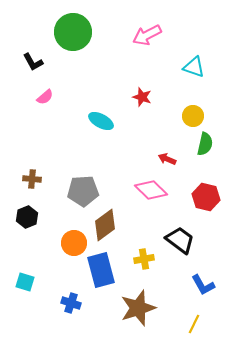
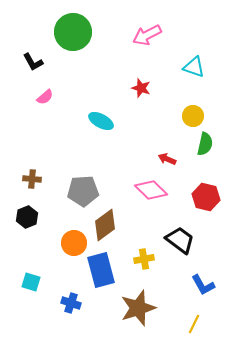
red star: moved 1 px left, 9 px up
cyan square: moved 6 px right
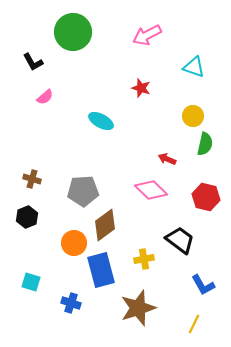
brown cross: rotated 12 degrees clockwise
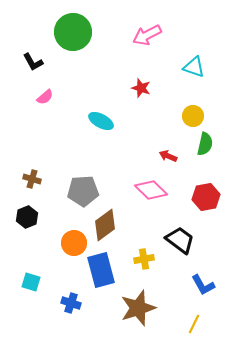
red arrow: moved 1 px right, 3 px up
red hexagon: rotated 24 degrees counterclockwise
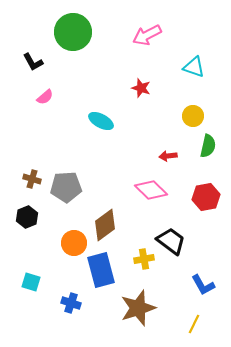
green semicircle: moved 3 px right, 2 px down
red arrow: rotated 30 degrees counterclockwise
gray pentagon: moved 17 px left, 4 px up
black trapezoid: moved 9 px left, 1 px down
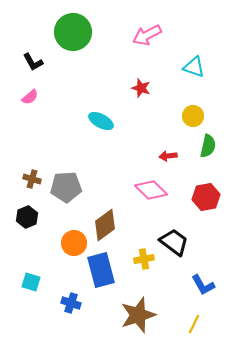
pink semicircle: moved 15 px left
black trapezoid: moved 3 px right, 1 px down
brown star: moved 7 px down
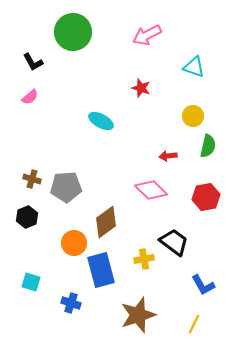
brown diamond: moved 1 px right, 3 px up
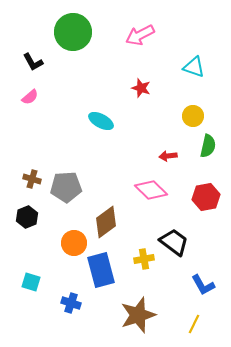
pink arrow: moved 7 px left
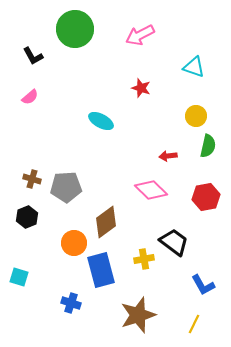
green circle: moved 2 px right, 3 px up
black L-shape: moved 6 px up
yellow circle: moved 3 px right
cyan square: moved 12 px left, 5 px up
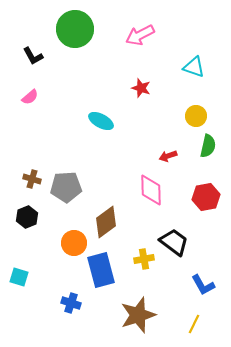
red arrow: rotated 12 degrees counterclockwise
pink diamond: rotated 44 degrees clockwise
